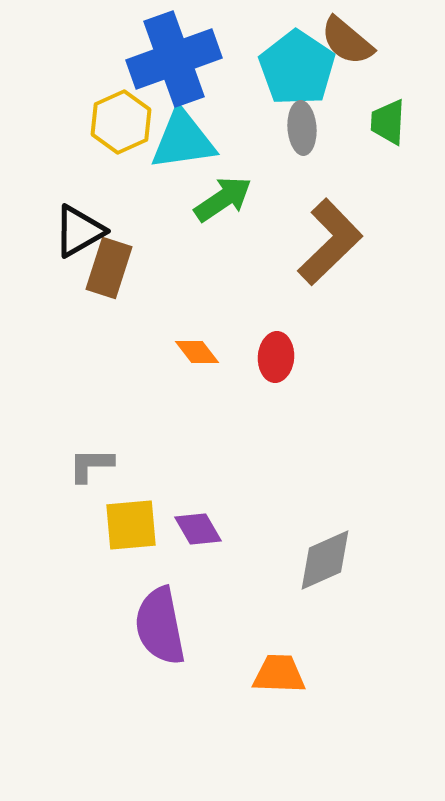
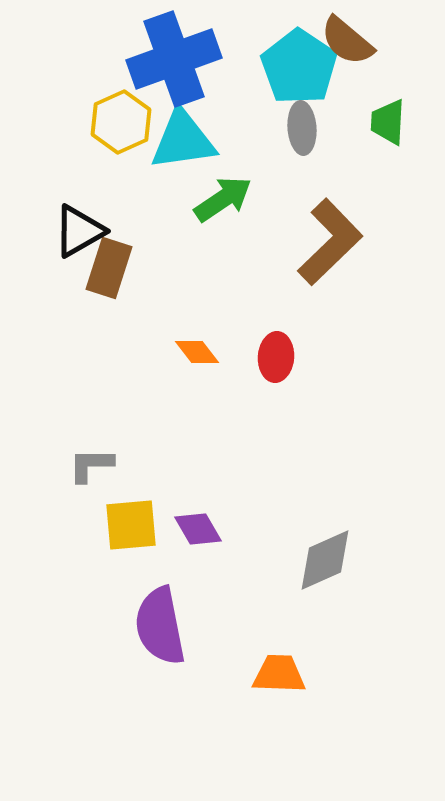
cyan pentagon: moved 2 px right, 1 px up
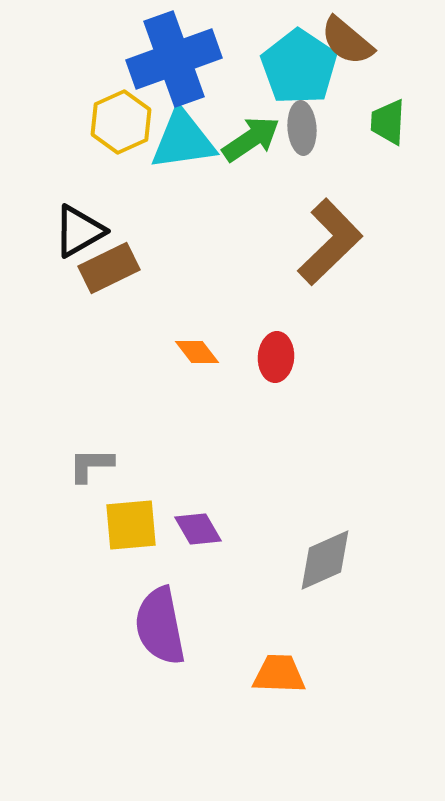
green arrow: moved 28 px right, 60 px up
brown rectangle: rotated 46 degrees clockwise
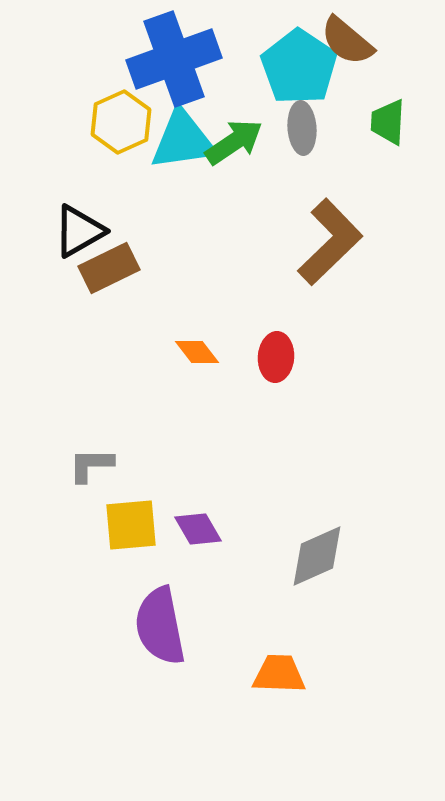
green arrow: moved 17 px left, 3 px down
gray diamond: moved 8 px left, 4 px up
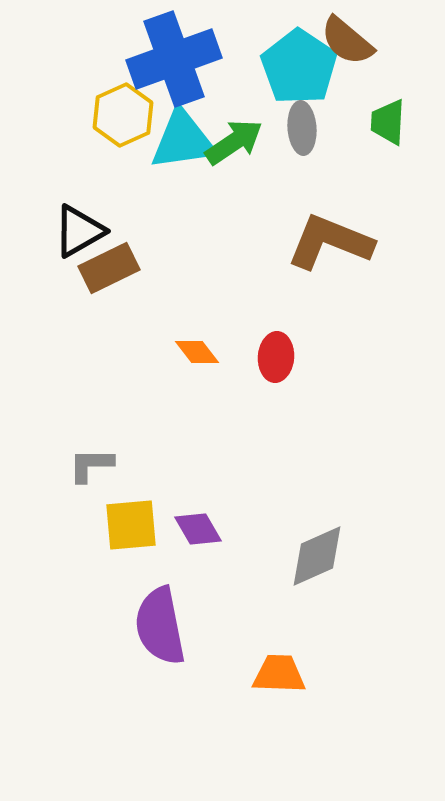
yellow hexagon: moved 2 px right, 7 px up
brown L-shape: rotated 114 degrees counterclockwise
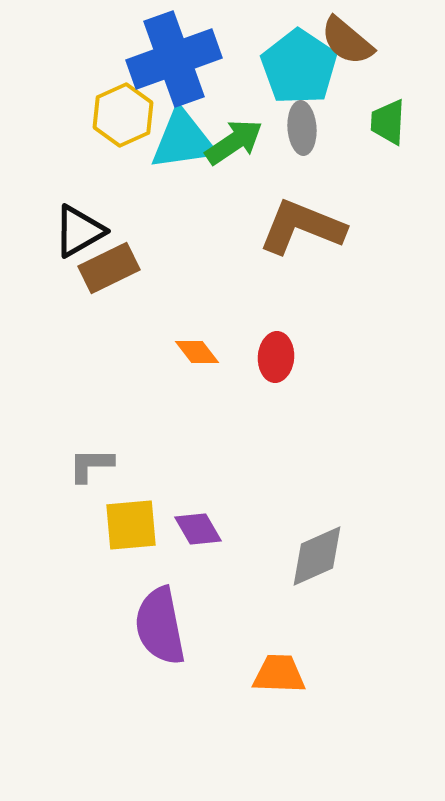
brown L-shape: moved 28 px left, 15 px up
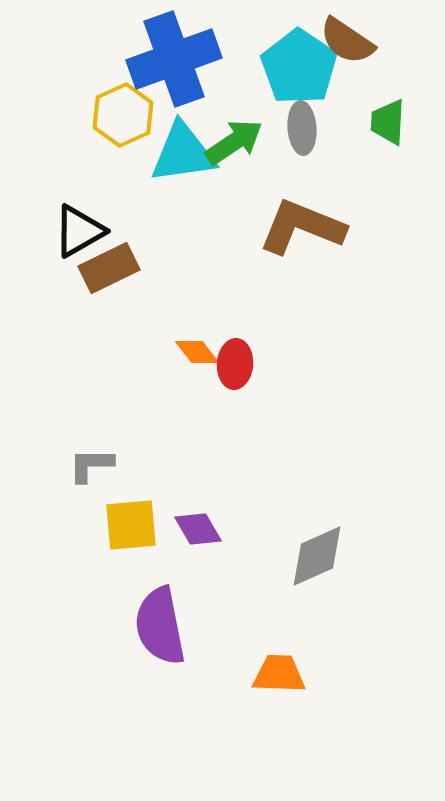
brown semicircle: rotated 6 degrees counterclockwise
cyan triangle: moved 13 px down
red ellipse: moved 41 px left, 7 px down
